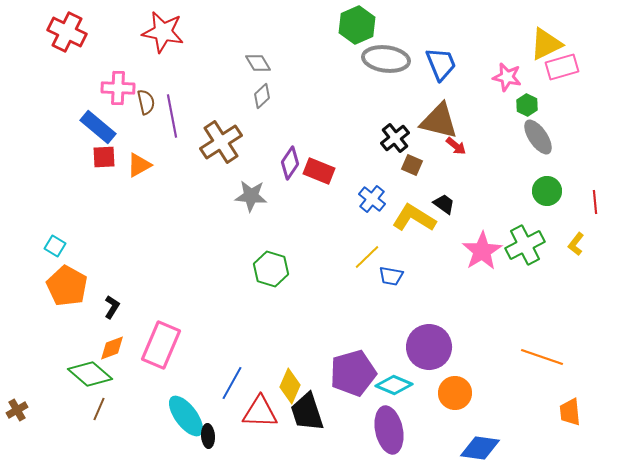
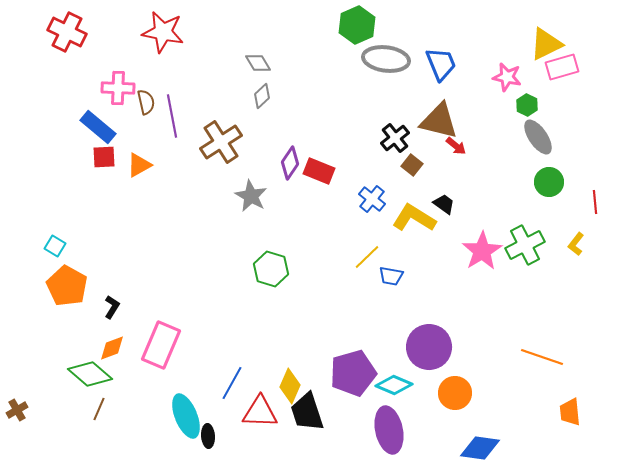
brown square at (412, 165): rotated 15 degrees clockwise
green circle at (547, 191): moved 2 px right, 9 px up
gray star at (251, 196): rotated 24 degrees clockwise
cyan ellipse at (186, 416): rotated 15 degrees clockwise
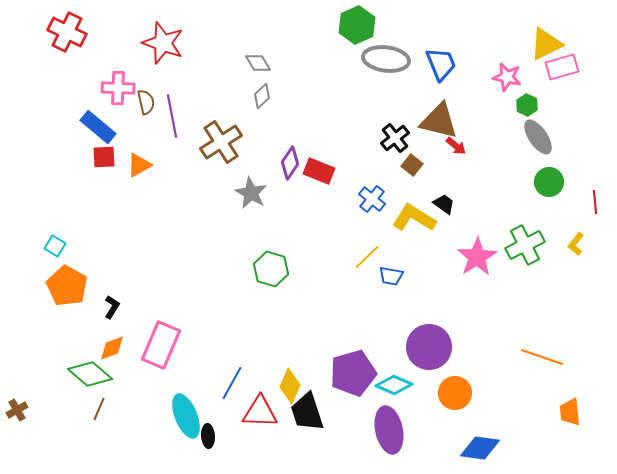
red star at (163, 32): moved 11 px down; rotated 9 degrees clockwise
gray star at (251, 196): moved 3 px up
pink star at (482, 251): moved 5 px left, 6 px down
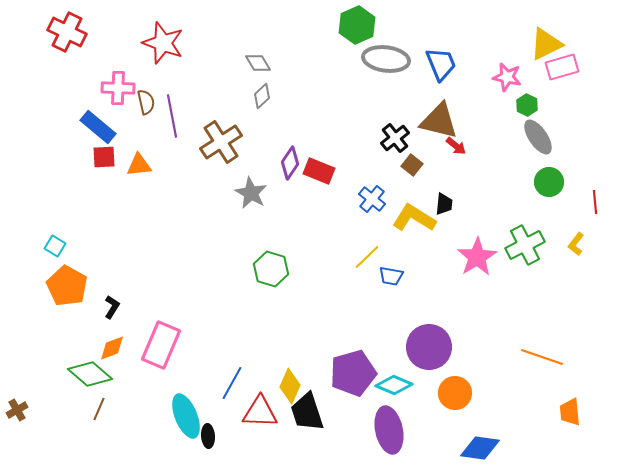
orange triangle at (139, 165): rotated 24 degrees clockwise
black trapezoid at (444, 204): rotated 60 degrees clockwise
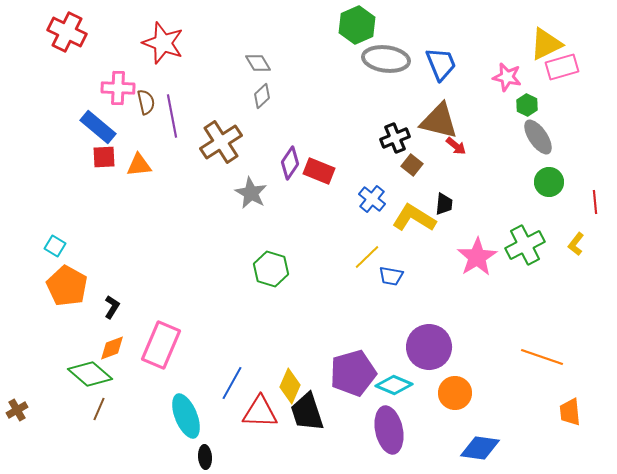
black cross at (395, 138): rotated 16 degrees clockwise
black ellipse at (208, 436): moved 3 px left, 21 px down
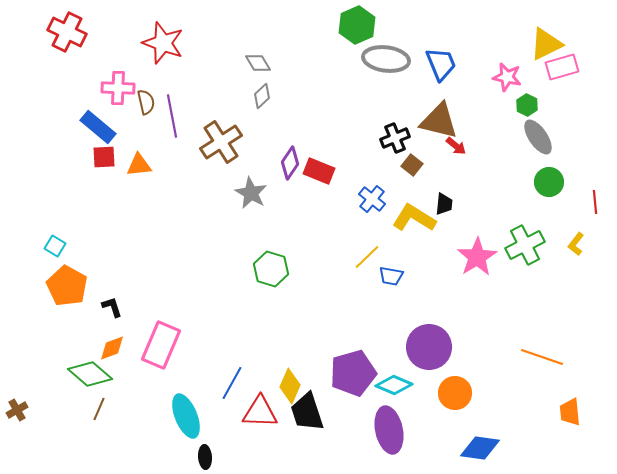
black L-shape at (112, 307): rotated 50 degrees counterclockwise
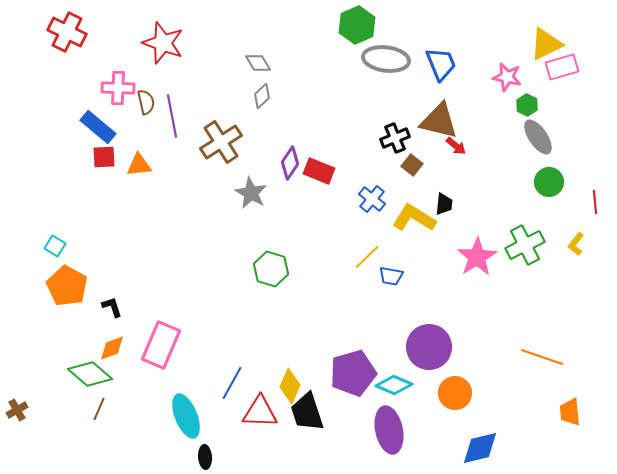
blue diamond at (480, 448): rotated 21 degrees counterclockwise
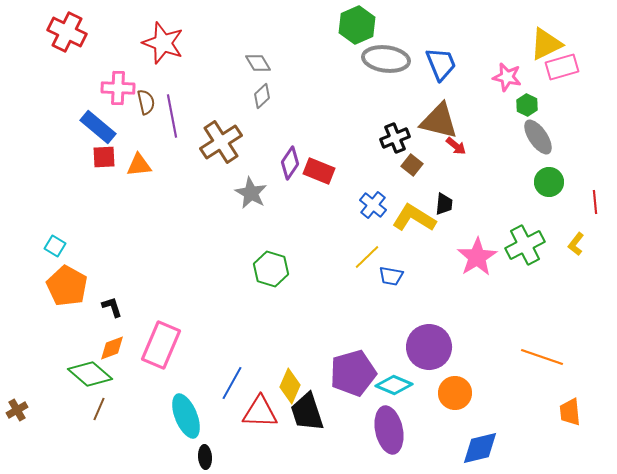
blue cross at (372, 199): moved 1 px right, 6 px down
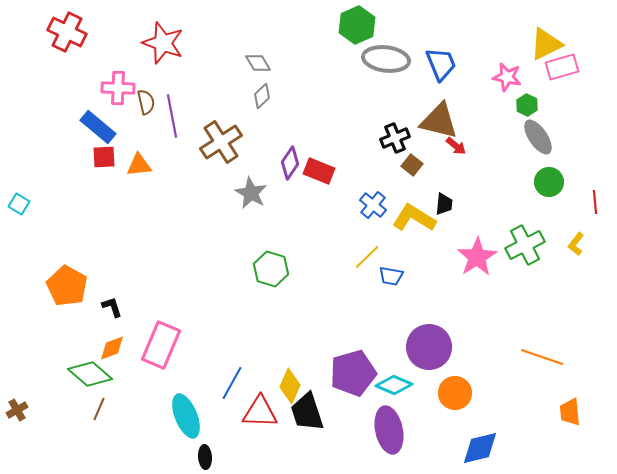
cyan square at (55, 246): moved 36 px left, 42 px up
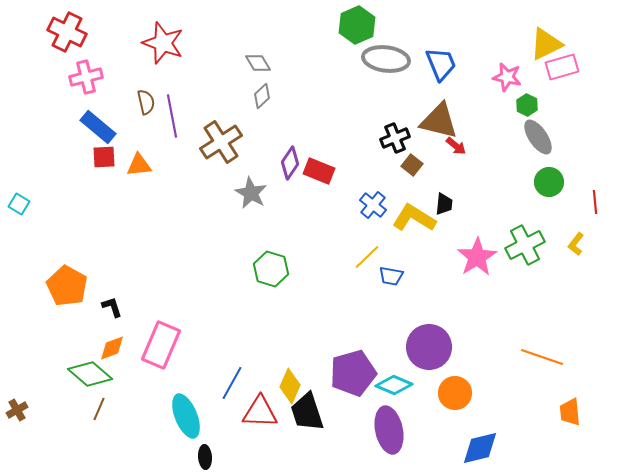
pink cross at (118, 88): moved 32 px left, 11 px up; rotated 16 degrees counterclockwise
